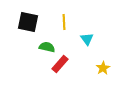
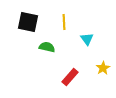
red rectangle: moved 10 px right, 13 px down
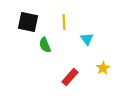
green semicircle: moved 2 px left, 2 px up; rotated 126 degrees counterclockwise
